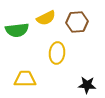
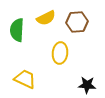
green semicircle: rotated 100 degrees clockwise
yellow ellipse: moved 3 px right
yellow trapezoid: rotated 25 degrees clockwise
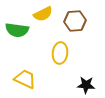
yellow semicircle: moved 3 px left, 4 px up
brown hexagon: moved 2 px left, 1 px up
green semicircle: rotated 85 degrees counterclockwise
black star: moved 1 px left
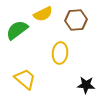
brown hexagon: moved 1 px right, 1 px up
green semicircle: rotated 135 degrees clockwise
yellow trapezoid: rotated 15 degrees clockwise
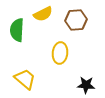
green semicircle: rotated 50 degrees counterclockwise
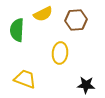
yellow trapezoid: rotated 20 degrees counterclockwise
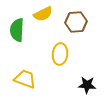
brown hexagon: moved 2 px down
yellow ellipse: moved 1 px down
black star: moved 1 px right
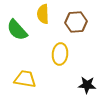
yellow semicircle: rotated 114 degrees clockwise
green semicircle: rotated 45 degrees counterclockwise
yellow trapezoid: rotated 10 degrees counterclockwise
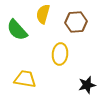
yellow semicircle: rotated 18 degrees clockwise
black star: rotated 18 degrees counterclockwise
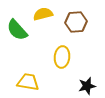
yellow semicircle: rotated 60 degrees clockwise
yellow ellipse: moved 2 px right, 3 px down
yellow trapezoid: moved 3 px right, 3 px down
black star: moved 1 px down
